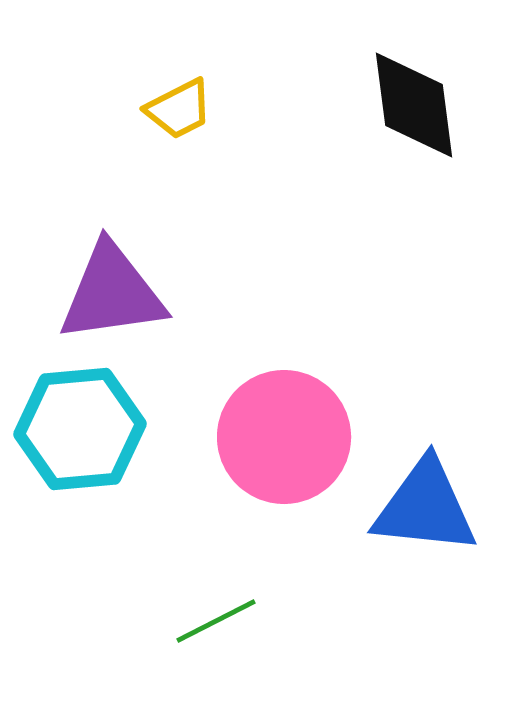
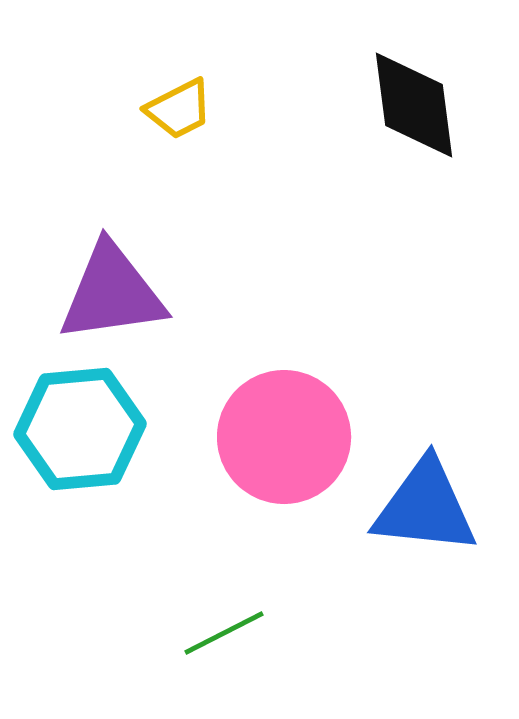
green line: moved 8 px right, 12 px down
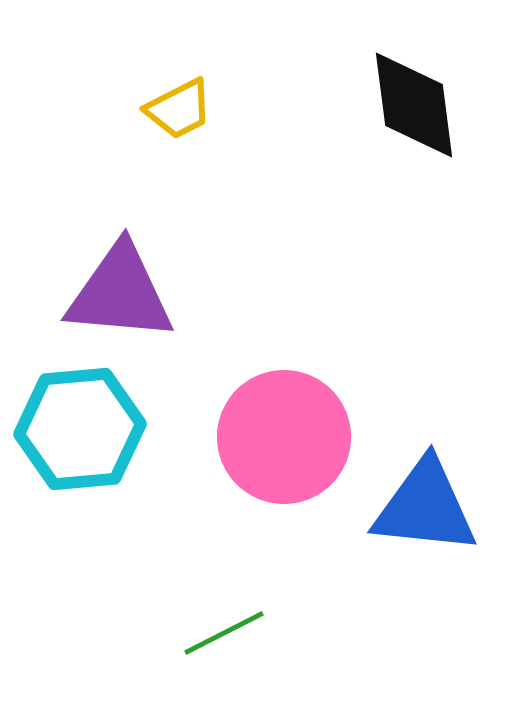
purple triangle: moved 8 px right; rotated 13 degrees clockwise
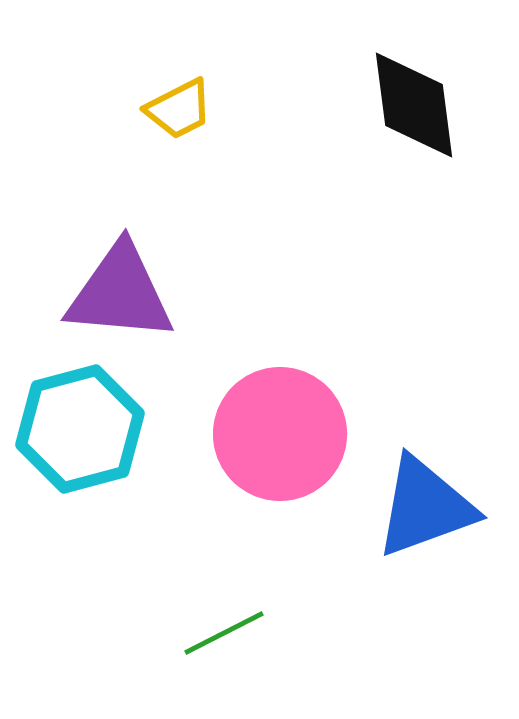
cyan hexagon: rotated 10 degrees counterclockwise
pink circle: moved 4 px left, 3 px up
blue triangle: rotated 26 degrees counterclockwise
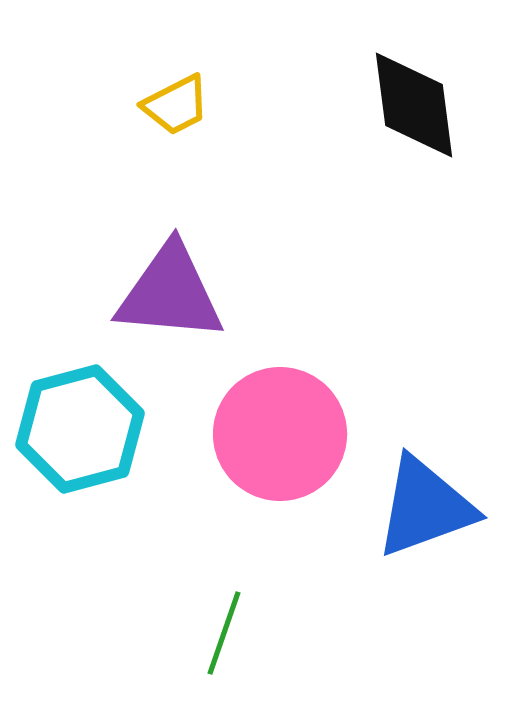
yellow trapezoid: moved 3 px left, 4 px up
purple triangle: moved 50 px right
green line: rotated 44 degrees counterclockwise
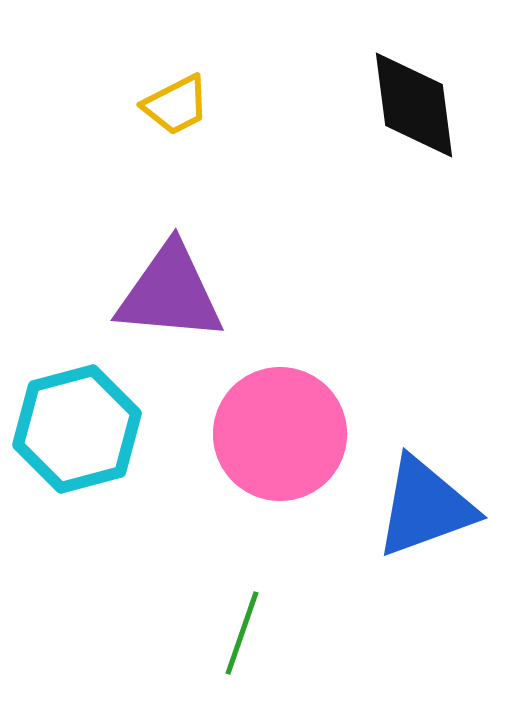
cyan hexagon: moved 3 px left
green line: moved 18 px right
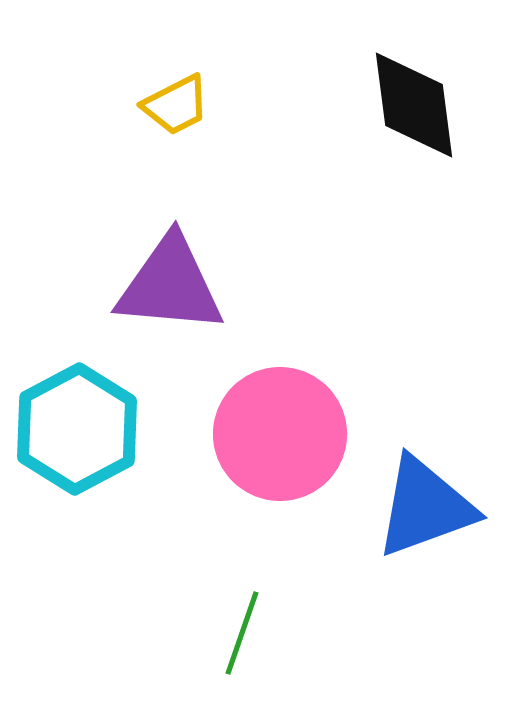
purple triangle: moved 8 px up
cyan hexagon: rotated 13 degrees counterclockwise
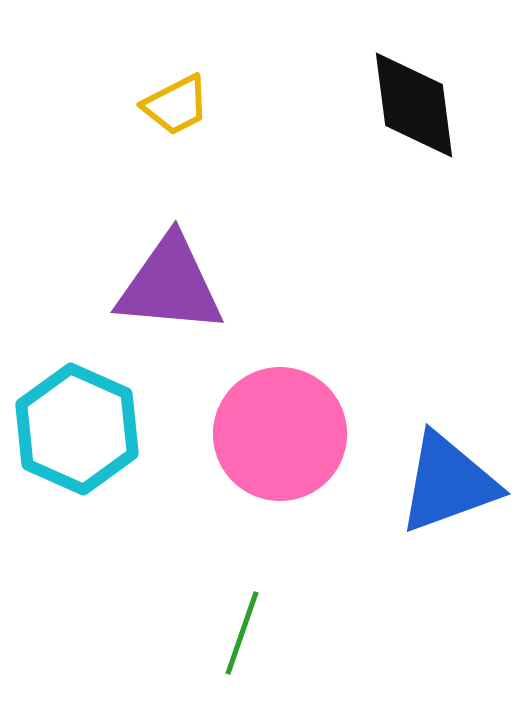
cyan hexagon: rotated 8 degrees counterclockwise
blue triangle: moved 23 px right, 24 px up
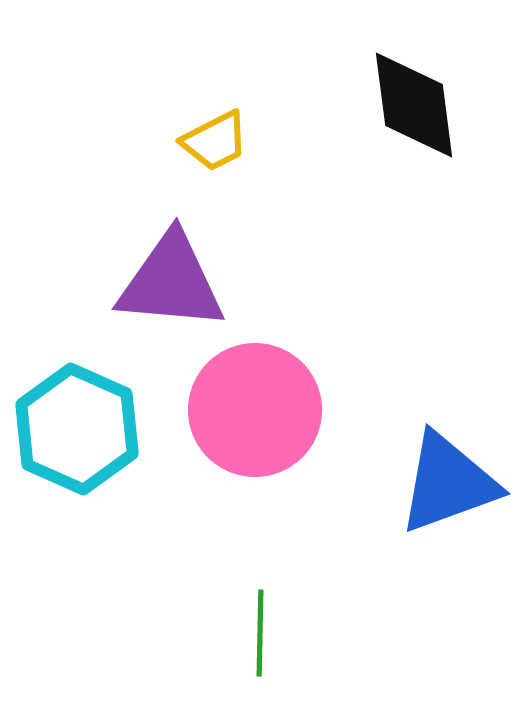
yellow trapezoid: moved 39 px right, 36 px down
purple triangle: moved 1 px right, 3 px up
pink circle: moved 25 px left, 24 px up
green line: moved 18 px right; rotated 18 degrees counterclockwise
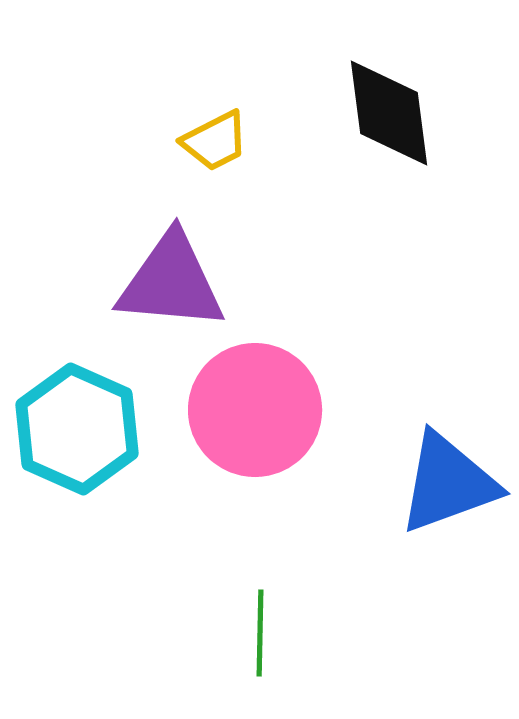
black diamond: moved 25 px left, 8 px down
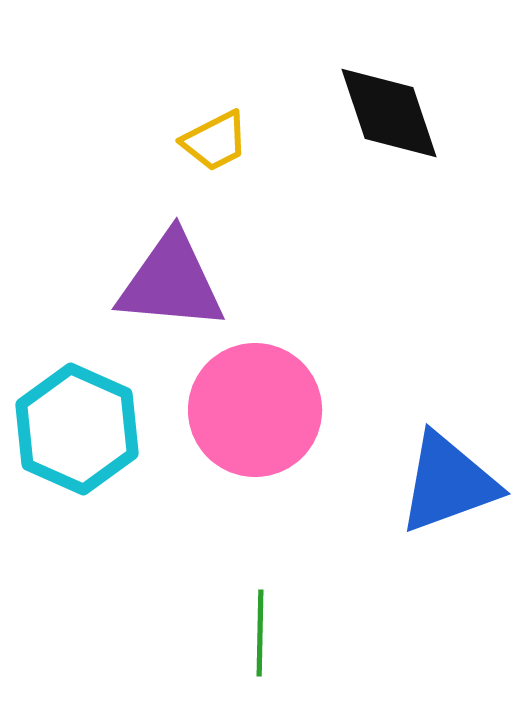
black diamond: rotated 11 degrees counterclockwise
